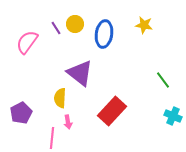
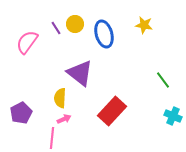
blue ellipse: rotated 24 degrees counterclockwise
pink arrow: moved 4 px left, 3 px up; rotated 104 degrees counterclockwise
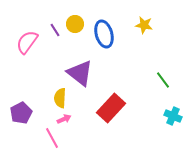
purple line: moved 1 px left, 2 px down
red rectangle: moved 1 px left, 3 px up
pink line: rotated 35 degrees counterclockwise
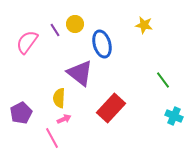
blue ellipse: moved 2 px left, 10 px down
yellow semicircle: moved 1 px left
cyan cross: moved 1 px right
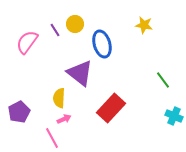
purple pentagon: moved 2 px left, 1 px up
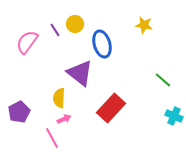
green line: rotated 12 degrees counterclockwise
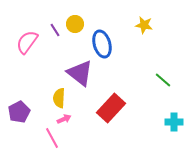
cyan cross: moved 6 px down; rotated 24 degrees counterclockwise
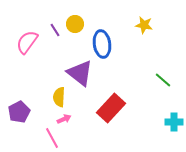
blue ellipse: rotated 8 degrees clockwise
yellow semicircle: moved 1 px up
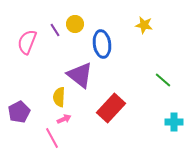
pink semicircle: rotated 15 degrees counterclockwise
purple triangle: moved 2 px down
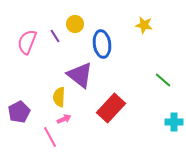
purple line: moved 6 px down
pink line: moved 2 px left, 1 px up
